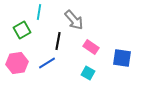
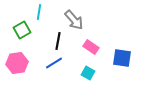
blue line: moved 7 px right
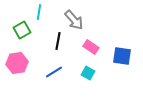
blue square: moved 2 px up
blue line: moved 9 px down
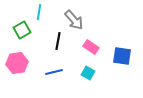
blue line: rotated 18 degrees clockwise
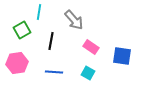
black line: moved 7 px left
blue line: rotated 18 degrees clockwise
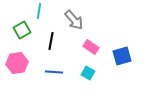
cyan line: moved 1 px up
blue square: rotated 24 degrees counterclockwise
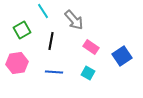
cyan line: moved 4 px right; rotated 42 degrees counterclockwise
blue square: rotated 18 degrees counterclockwise
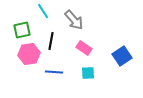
green square: rotated 18 degrees clockwise
pink rectangle: moved 7 px left, 1 px down
pink hexagon: moved 12 px right, 9 px up
cyan square: rotated 32 degrees counterclockwise
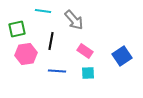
cyan line: rotated 49 degrees counterclockwise
green square: moved 5 px left, 1 px up
pink rectangle: moved 1 px right, 3 px down
pink hexagon: moved 3 px left
blue line: moved 3 px right, 1 px up
